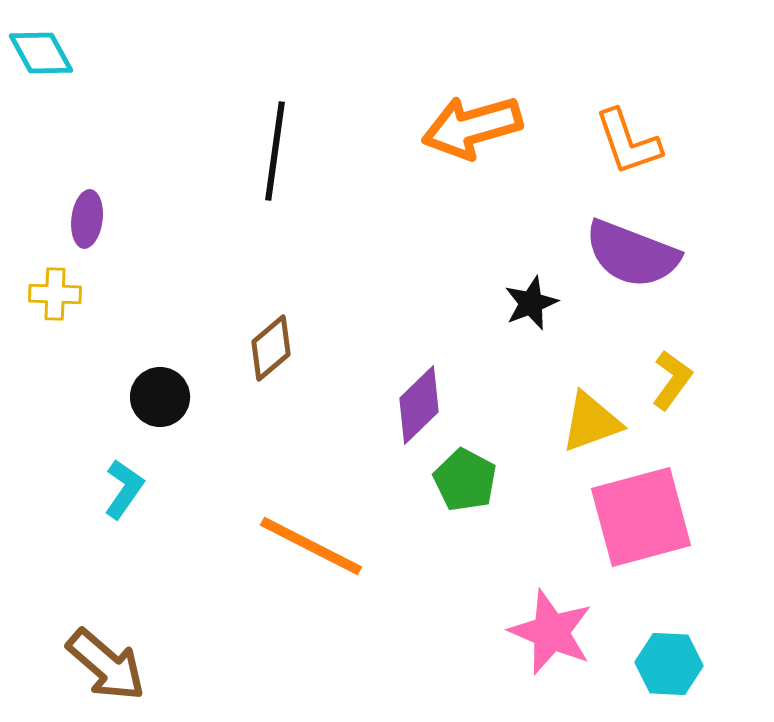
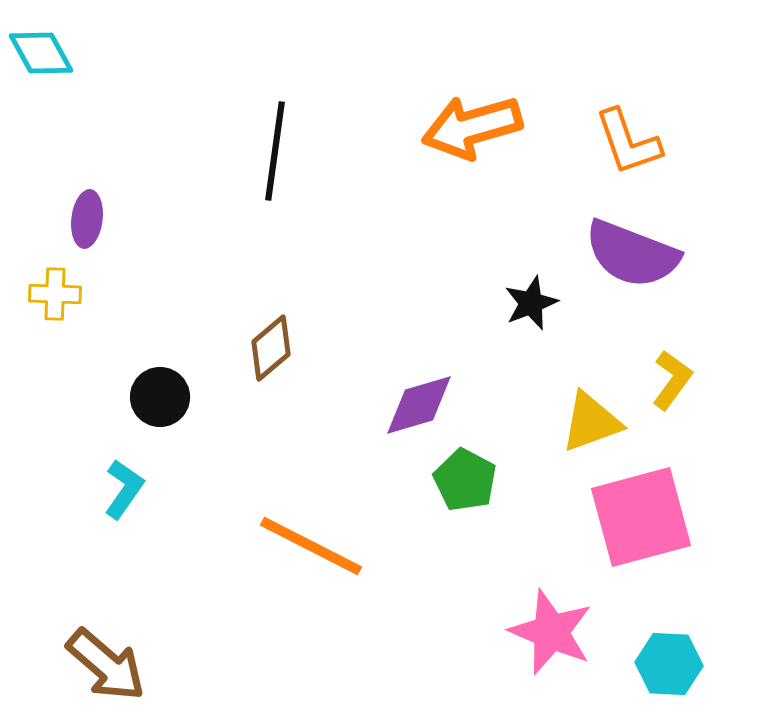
purple diamond: rotated 28 degrees clockwise
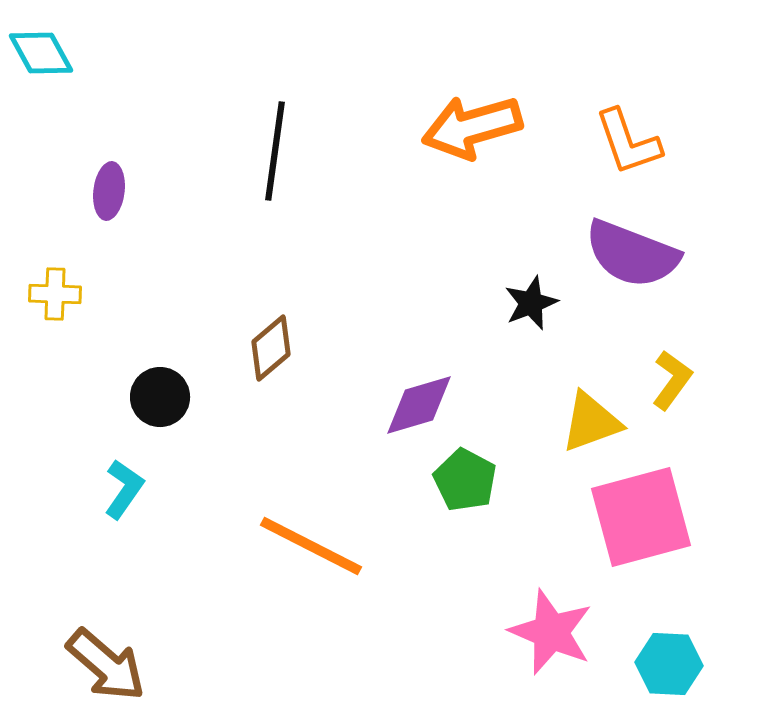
purple ellipse: moved 22 px right, 28 px up
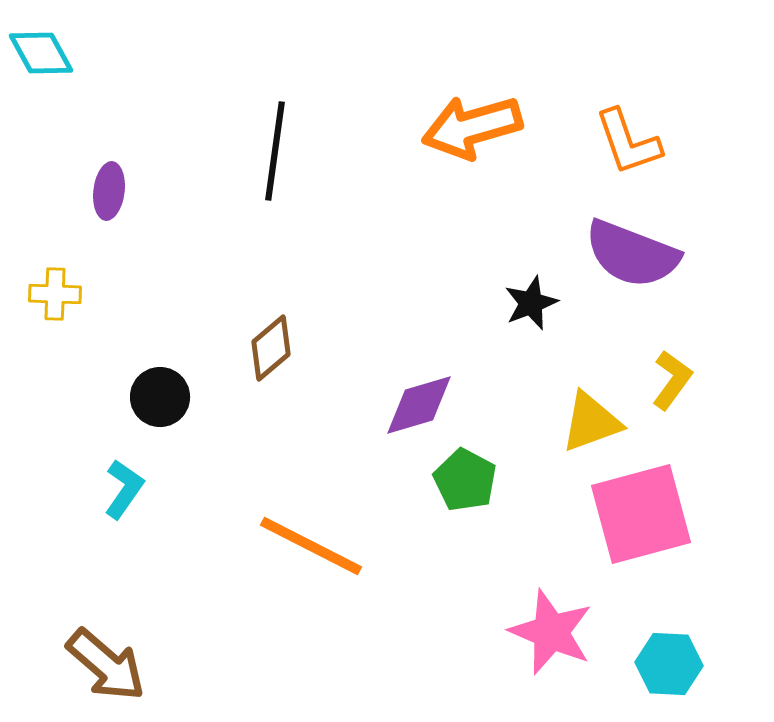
pink square: moved 3 px up
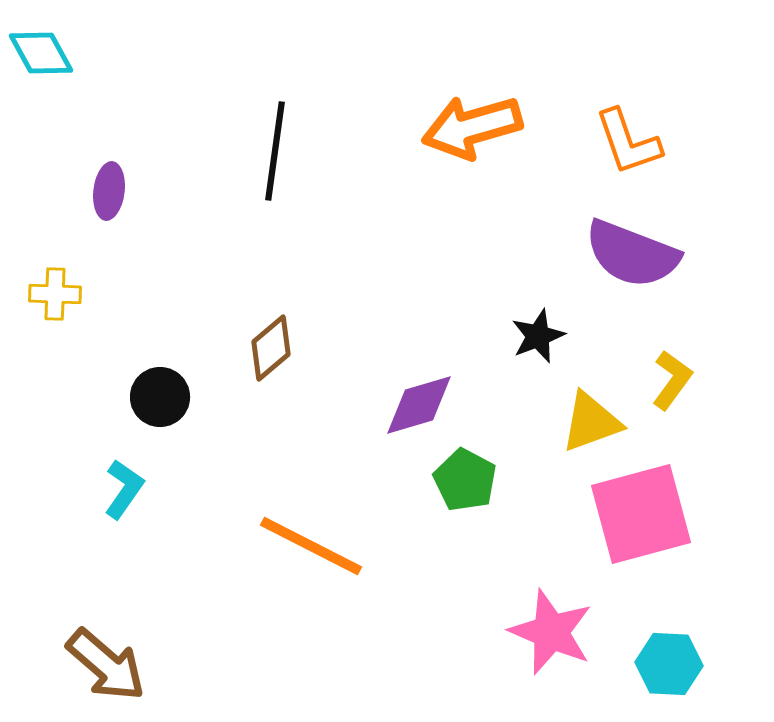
black star: moved 7 px right, 33 px down
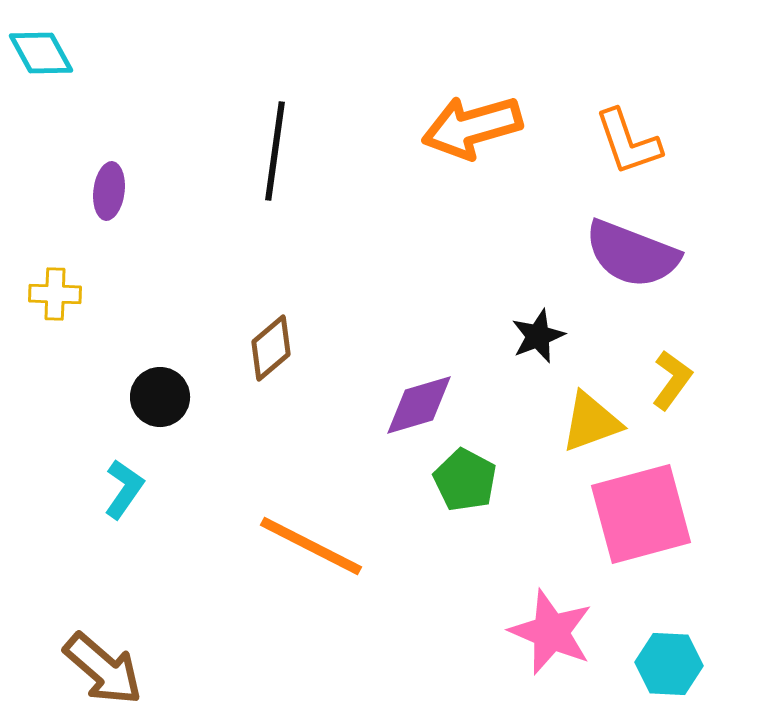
brown arrow: moved 3 px left, 4 px down
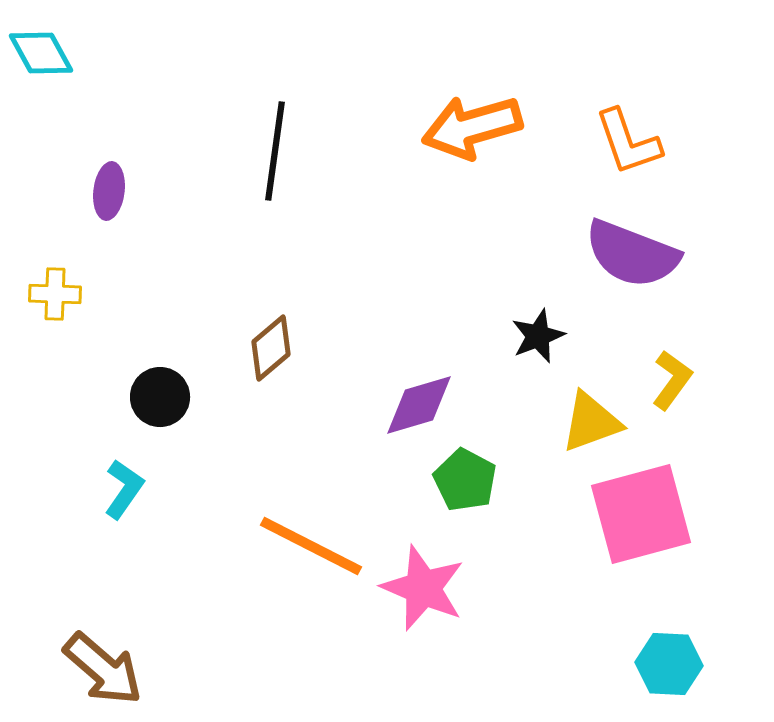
pink star: moved 128 px left, 44 px up
